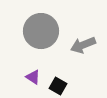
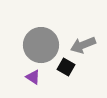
gray circle: moved 14 px down
black square: moved 8 px right, 19 px up
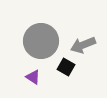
gray circle: moved 4 px up
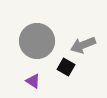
gray circle: moved 4 px left
purple triangle: moved 4 px down
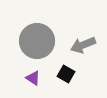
black square: moved 7 px down
purple triangle: moved 3 px up
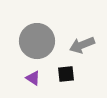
gray arrow: moved 1 px left
black square: rotated 36 degrees counterclockwise
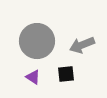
purple triangle: moved 1 px up
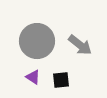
gray arrow: moved 2 px left; rotated 120 degrees counterclockwise
black square: moved 5 px left, 6 px down
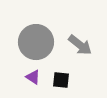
gray circle: moved 1 px left, 1 px down
black square: rotated 12 degrees clockwise
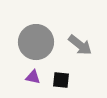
purple triangle: rotated 21 degrees counterclockwise
